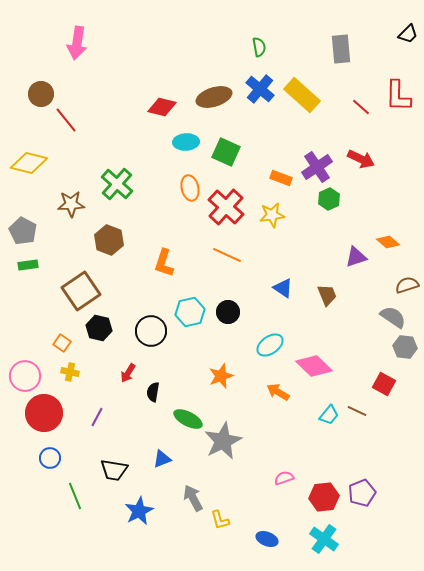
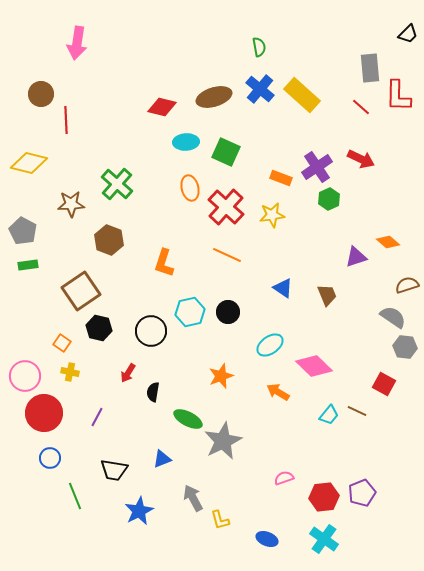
gray rectangle at (341, 49): moved 29 px right, 19 px down
red line at (66, 120): rotated 36 degrees clockwise
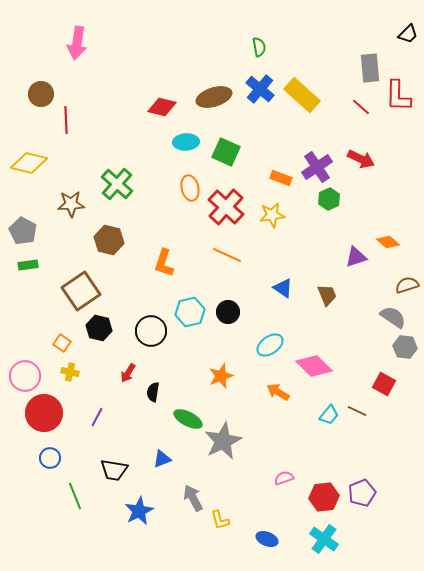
brown hexagon at (109, 240): rotated 8 degrees counterclockwise
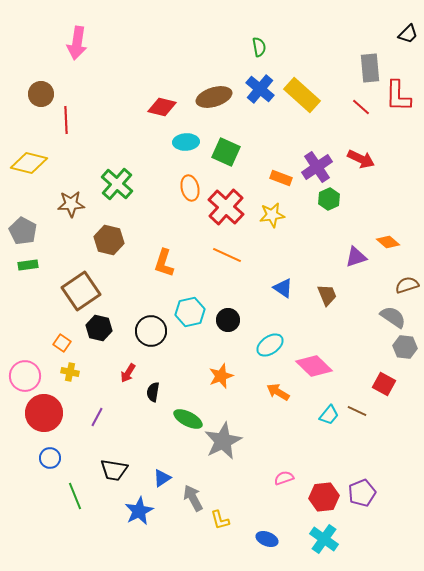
black circle at (228, 312): moved 8 px down
blue triangle at (162, 459): moved 19 px down; rotated 12 degrees counterclockwise
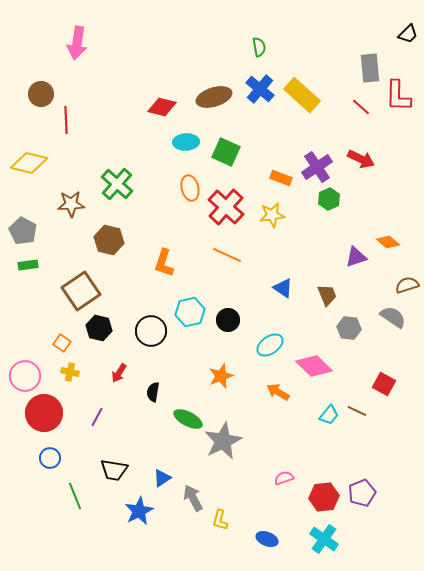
gray hexagon at (405, 347): moved 56 px left, 19 px up
red arrow at (128, 373): moved 9 px left
yellow L-shape at (220, 520): rotated 30 degrees clockwise
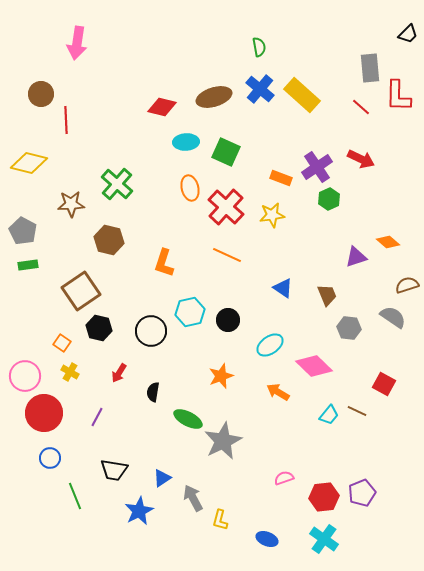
yellow cross at (70, 372): rotated 18 degrees clockwise
